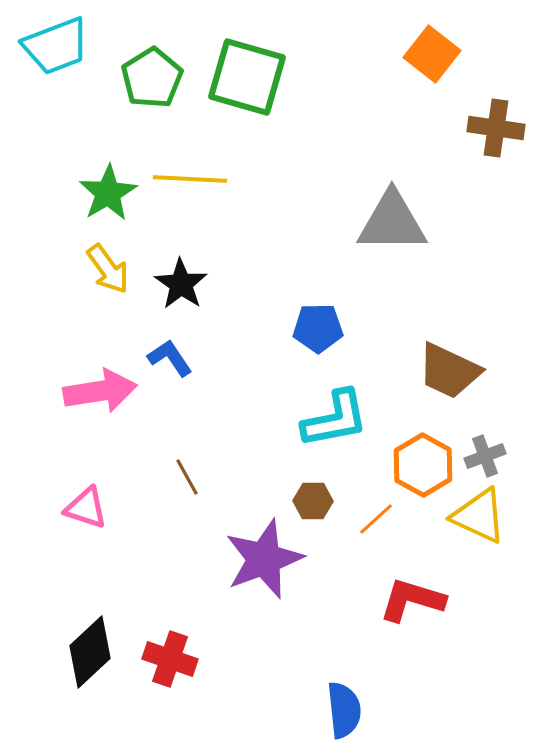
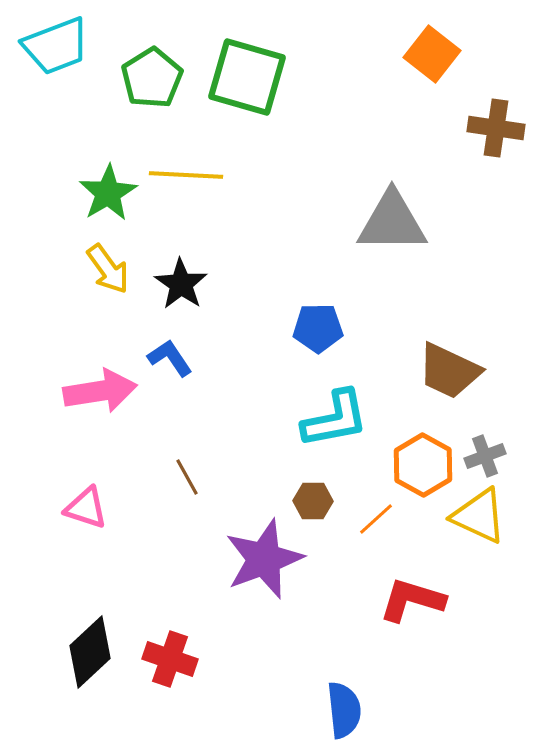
yellow line: moved 4 px left, 4 px up
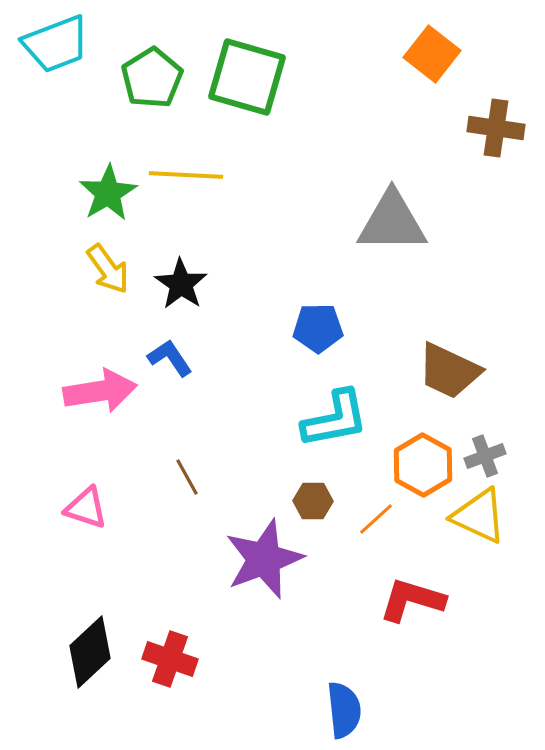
cyan trapezoid: moved 2 px up
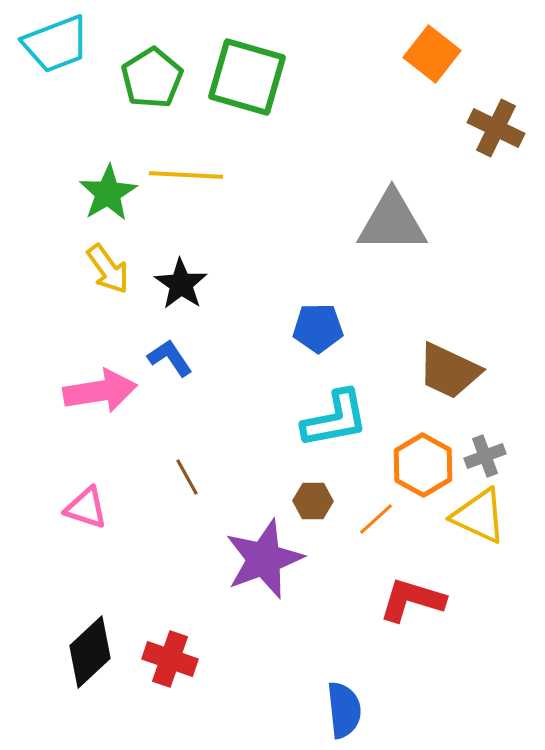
brown cross: rotated 18 degrees clockwise
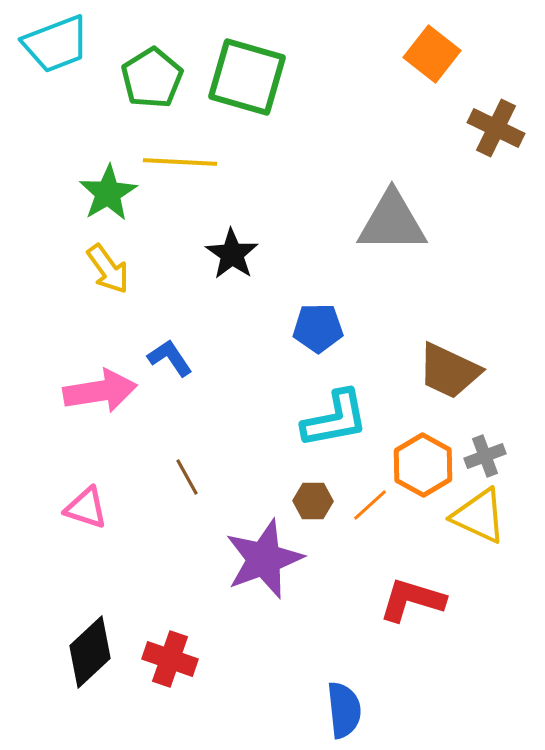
yellow line: moved 6 px left, 13 px up
black star: moved 51 px right, 30 px up
orange line: moved 6 px left, 14 px up
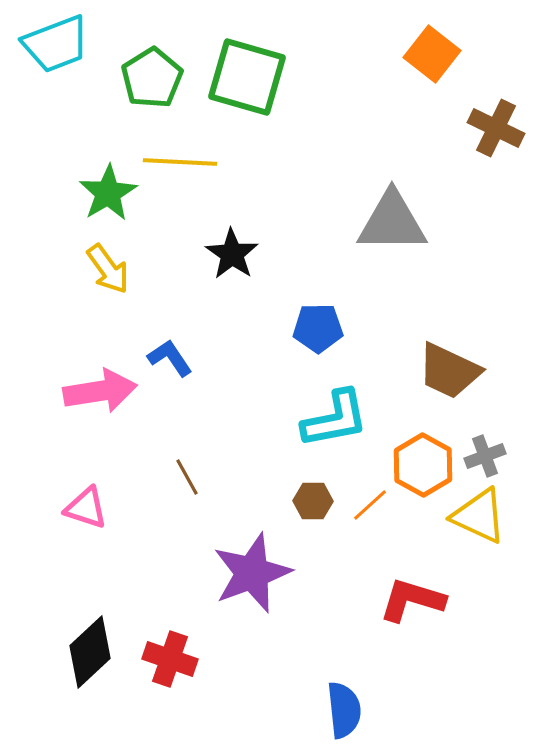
purple star: moved 12 px left, 14 px down
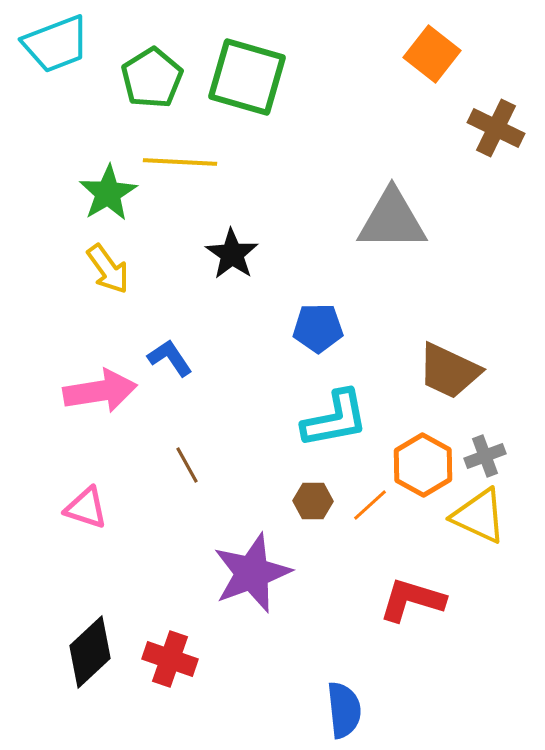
gray triangle: moved 2 px up
brown line: moved 12 px up
